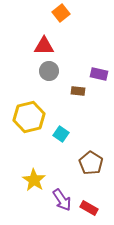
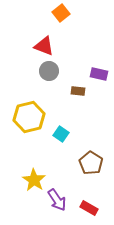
red triangle: rotated 20 degrees clockwise
purple arrow: moved 5 px left
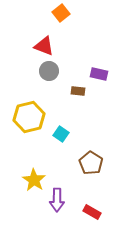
purple arrow: rotated 35 degrees clockwise
red rectangle: moved 3 px right, 4 px down
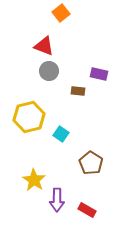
red rectangle: moved 5 px left, 2 px up
